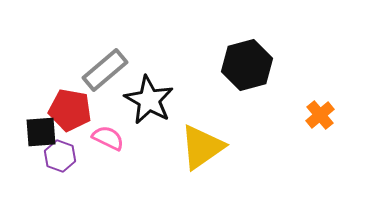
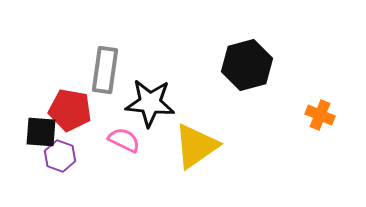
gray rectangle: rotated 42 degrees counterclockwise
black star: moved 1 px right, 3 px down; rotated 24 degrees counterclockwise
orange cross: rotated 28 degrees counterclockwise
black square: rotated 8 degrees clockwise
pink semicircle: moved 16 px right, 2 px down
yellow triangle: moved 6 px left, 1 px up
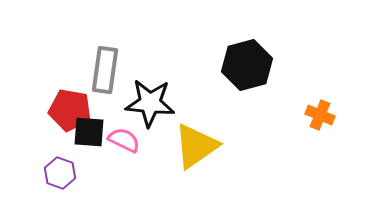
black square: moved 48 px right
purple hexagon: moved 17 px down
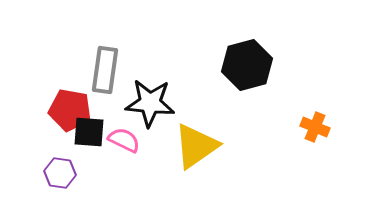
orange cross: moved 5 px left, 12 px down
purple hexagon: rotated 12 degrees counterclockwise
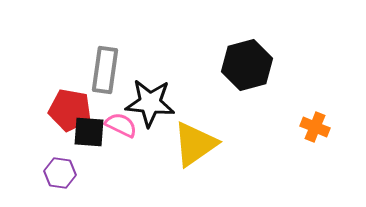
pink semicircle: moved 3 px left, 15 px up
yellow triangle: moved 1 px left, 2 px up
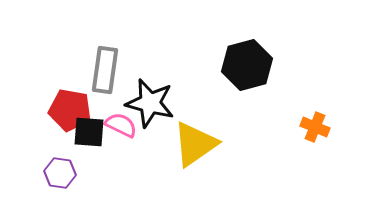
black star: rotated 9 degrees clockwise
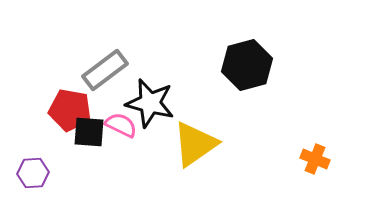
gray rectangle: rotated 45 degrees clockwise
orange cross: moved 32 px down
purple hexagon: moved 27 px left; rotated 12 degrees counterclockwise
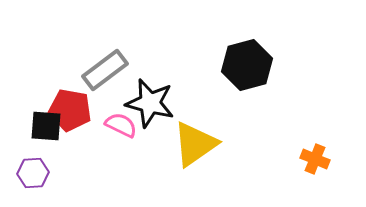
black square: moved 43 px left, 6 px up
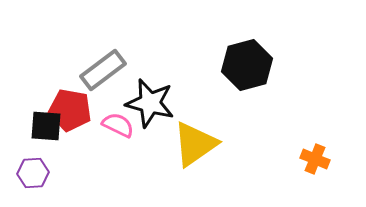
gray rectangle: moved 2 px left
pink semicircle: moved 3 px left
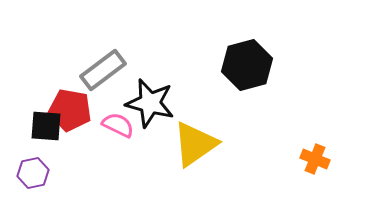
purple hexagon: rotated 8 degrees counterclockwise
